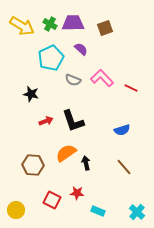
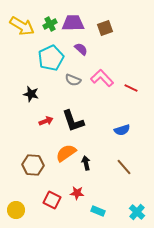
green cross: rotated 32 degrees clockwise
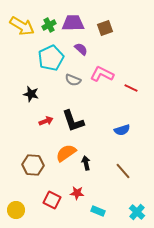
green cross: moved 1 px left, 1 px down
pink L-shape: moved 4 px up; rotated 20 degrees counterclockwise
brown line: moved 1 px left, 4 px down
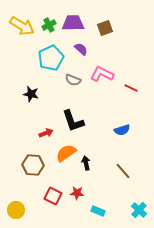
red arrow: moved 12 px down
red square: moved 1 px right, 4 px up
cyan cross: moved 2 px right, 2 px up
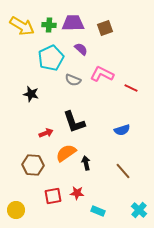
green cross: rotated 32 degrees clockwise
black L-shape: moved 1 px right, 1 px down
red square: rotated 36 degrees counterclockwise
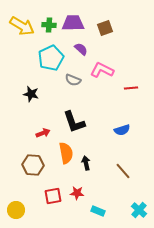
pink L-shape: moved 4 px up
red line: rotated 32 degrees counterclockwise
red arrow: moved 3 px left
orange semicircle: rotated 115 degrees clockwise
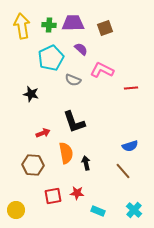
yellow arrow: rotated 130 degrees counterclockwise
blue semicircle: moved 8 px right, 16 px down
cyan cross: moved 5 px left
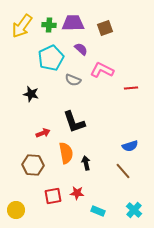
yellow arrow: rotated 135 degrees counterclockwise
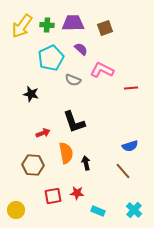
green cross: moved 2 px left
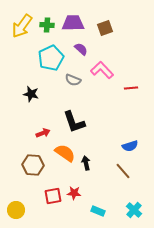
pink L-shape: rotated 20 degrees clockwise
orange semicircle: moved 1 px left; rotated 45 degrees counterclockwise
red star: moved 3 px left
